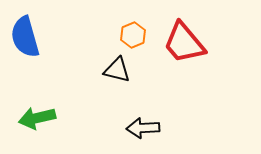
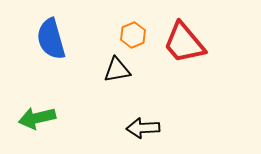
blue semicircle: moved 26 px right, 2 px down
black triangle: rotated 24 degrees counterclockwise
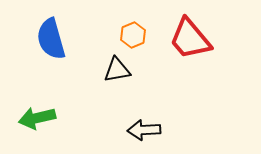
red trapezoid: moved 6 px right, 4 px up
black arrow: moved 1 px right, 2 px down
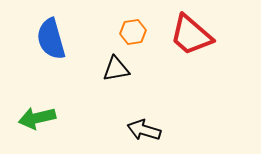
orange hexagon: moved 3 px up; rotated 15 degrees clockwise
red trapezoid: moved 1 px right, 4 px up; rotated 9 degrees counterclockwise
black triangle: moved 1 px left, 1 px up
black arrow: rotated 20 degrees clockwise
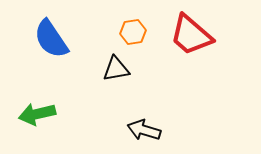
blue semicircle: rotated 18 degrees counterclockwise
green arrow: moved 4 px up
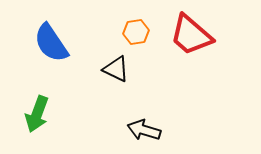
orange hexagon: moved 3 px right
blue semicircle: moved 4 px down
black triangle: rotated 36 degrees clockwise
green arrow: rotated 57 degrees counterclockwise
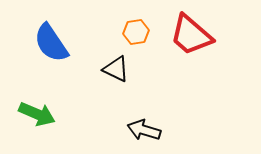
green arrow: rotated 87 degrees counterclockwise
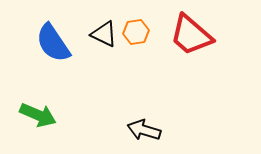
blue semicircle: moved 2 px right
black triangle: moved 12 px left, 35 px up
green arrow: moved 1 px right, 1 px down
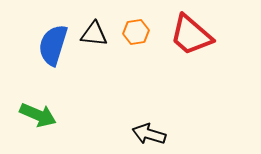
black triangle: moved 10 px left; rotated 20 degrees counterclockwise
blue semicircle: moved 2 px down; rotated 51 degrees clockwise
black arrow: moved 5 px right, 4 px down
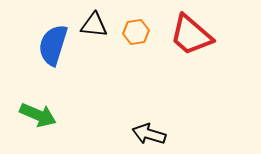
black triangle: moved 9 px up
